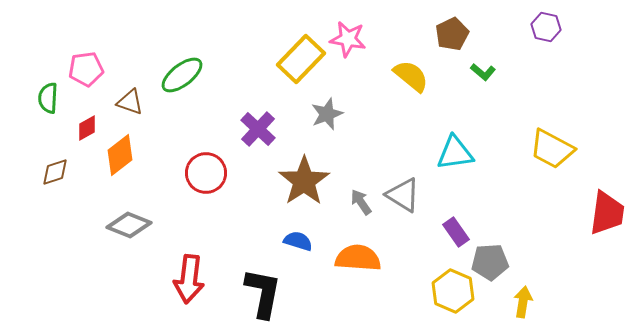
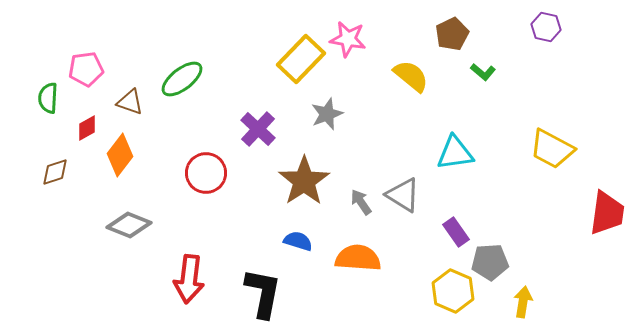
green ellipse: moved 4 px down
orange diamond: rotated 15 degrees counterclockwise
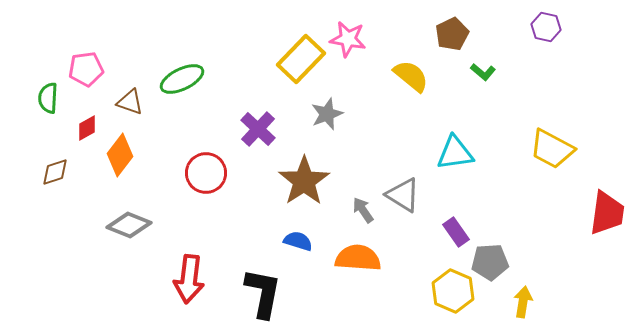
green ellipse: rotated 12 degrees clockwise
gray arrow: moved 2 px right, 8 px down
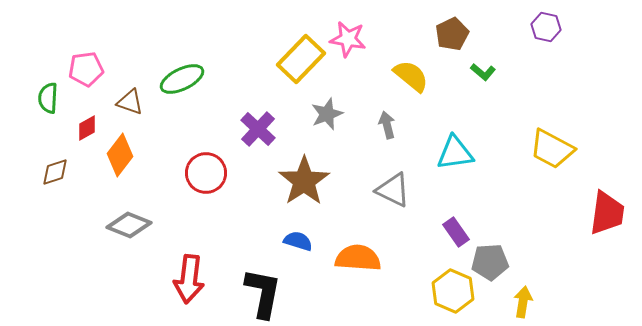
gray triangle: moved 10 px left, 5 px up; rotated 6 degrees counterclockwise
gray arrow: moved 24 px right, 85 px up; rotated 20 degrees clockwise
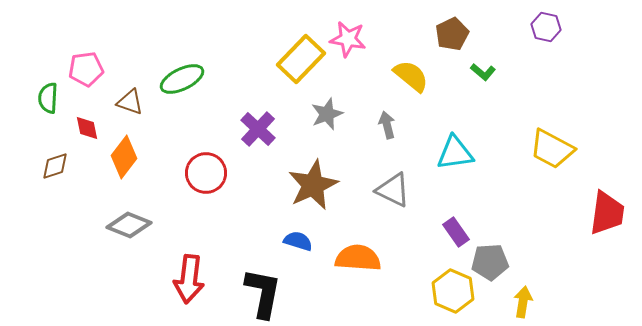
red diamond: rotated 72 degrees counterclockwise
orange diamond: moved 4 px right, 2 px down
brown diamond: moved 6 px up
brown star: moved 9 px right, 4 px down; rotated 9 degrees clockwise
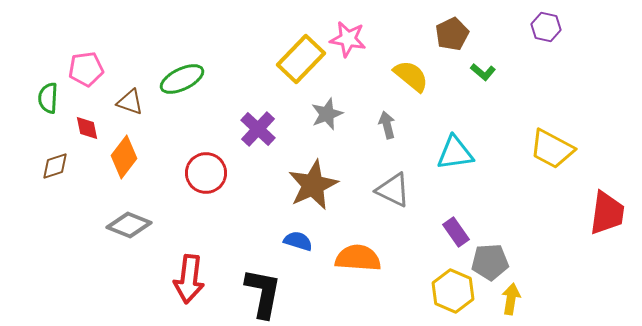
yellow arrow: moved 12 px left, 3 px up
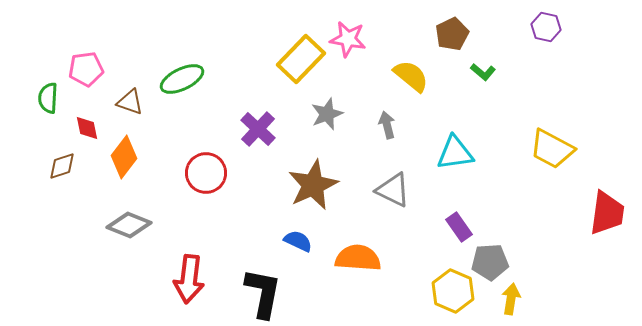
brown diamond: moved 7 px right
purple rectangle: moved 3 px right, 5 px up
blue semicircle: rotated 8 degrees clockwise
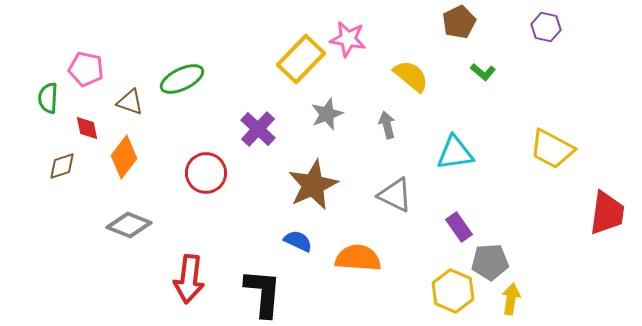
brown pentagon: moved 7 px right, 12 px up
pink pentagon: rotated 20 degrees clockwise
gray triangle: moved 2 px right, 5 px down
black L-shape: rotated 6 degrees counterclockwise
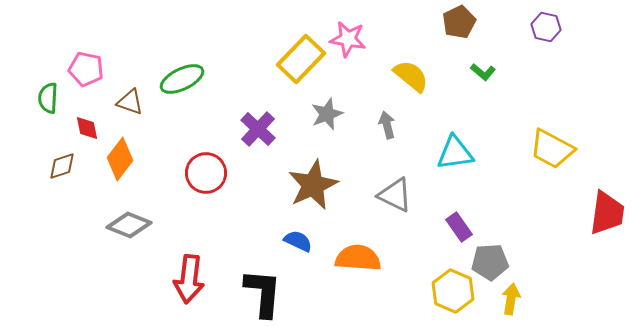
orange diamond: moved 4 px left, 2 px down
